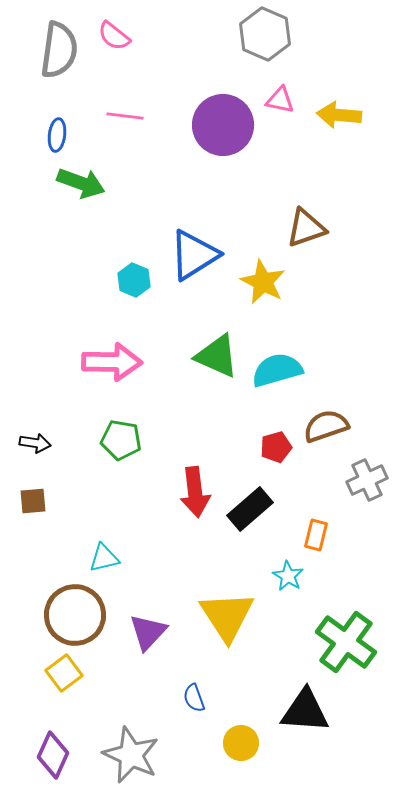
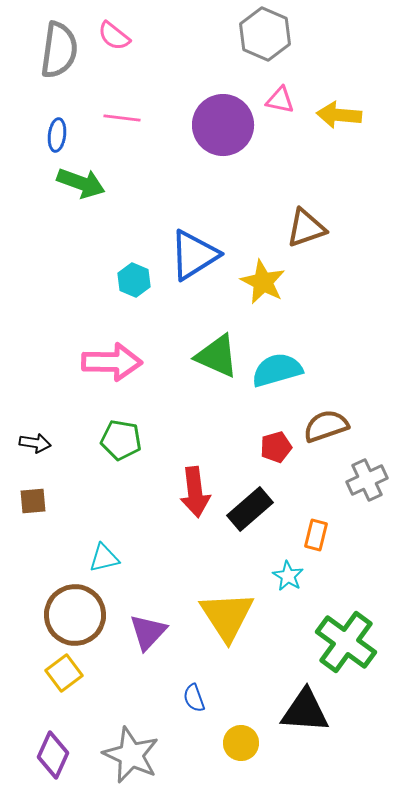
pink line: moved 3 px left, 2 px down
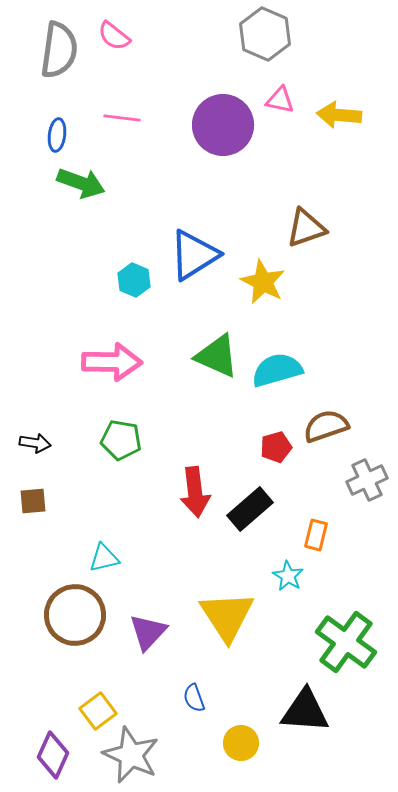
yellow square: moved 34 px right, 38 px down
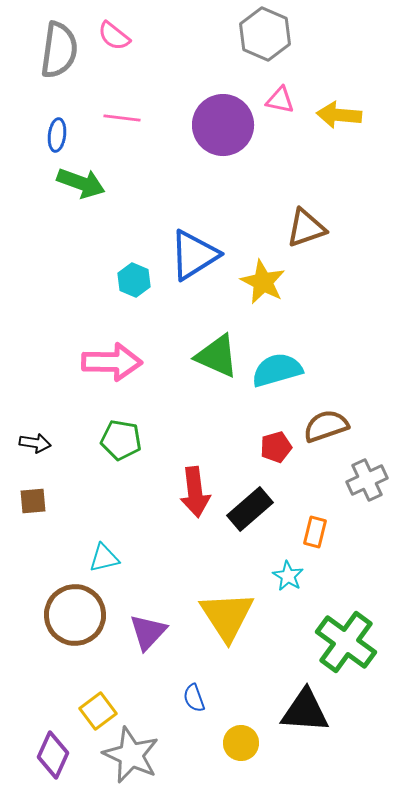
orange rectangle: moved 1 px left, 3 px up
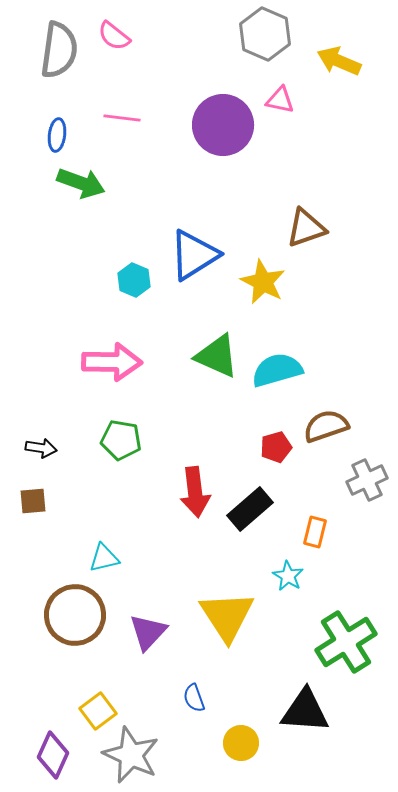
yellow arrow: moved 54 px up; rotated 18 degrees clockwise
black arrow: moved 6 px right, 5 px down
green cross: rotated 22 degrees clockwise
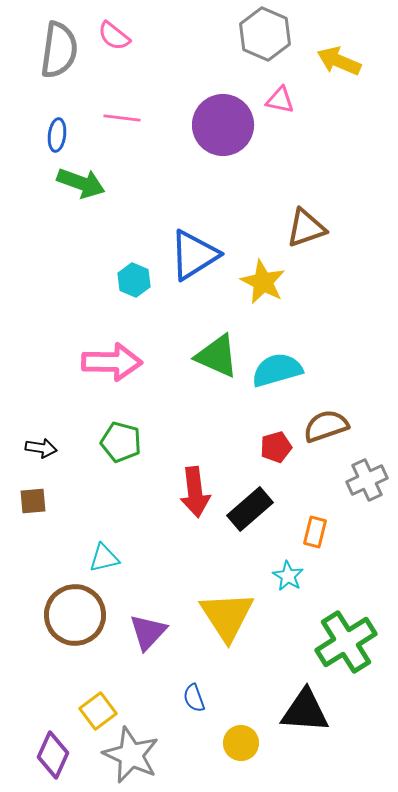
green pentagon: moved 2 px down; rotated 6 degrees clockwise
